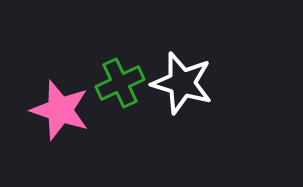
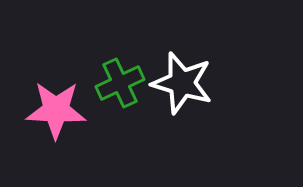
pink star: moved 4 px left; rotated 16 degrees counterclockwise
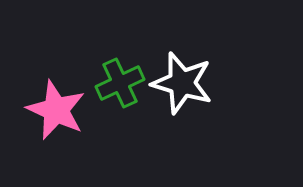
pink star: rotated 22 degrees clockwise
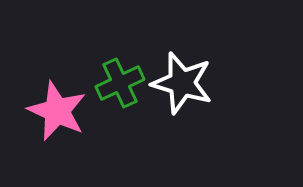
pink star: moved 1 px right, 1 px down
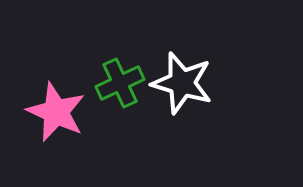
pink star: moved 1 px left, 1 px down
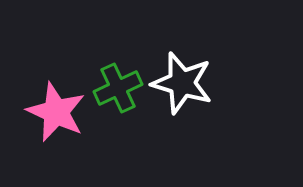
green cross: moved 2 px left, 5 px down
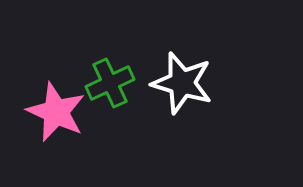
green cross: moved 8 px left, 5 px up
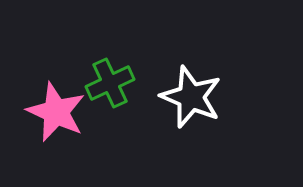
white star: moved 9 px right, 14 px down; rotated 6 degrees clockwise
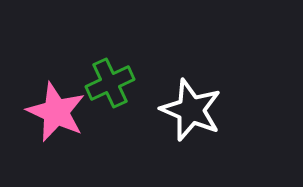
white star: moved 13 px down
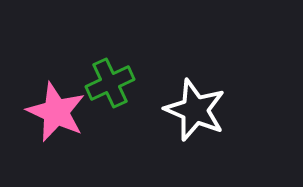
white star: moved 4 px right
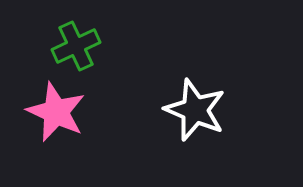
green cross: moved 34 px left, 37 px up
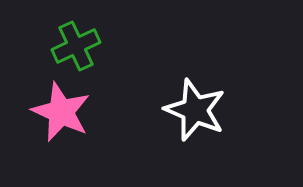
pink star: moved 5 px right
